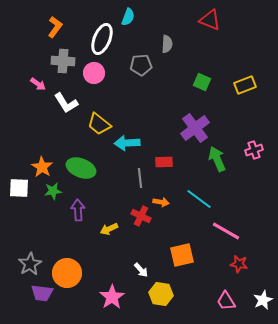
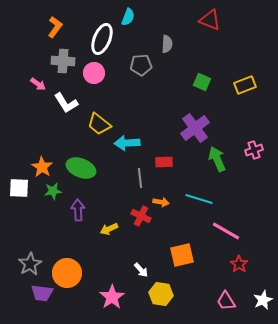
cyan line: rotated 20 degrees counterclockwise
red star: rotated 24 degrees clockwise
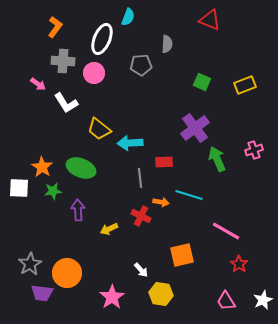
yellow trapezoid: moved 5 px down
cyan arrow: moved 3 px right
cyan line: moved 10 px left, 4 px up
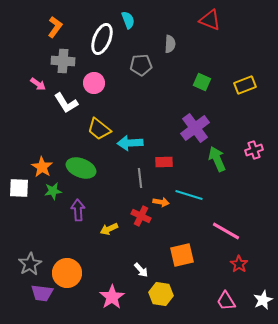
cyan semicircle: moved 3 px down; rotated 42 degrees counterclockwise
gray semicircle: moved 3 px right
pink circle: moved 10 px down
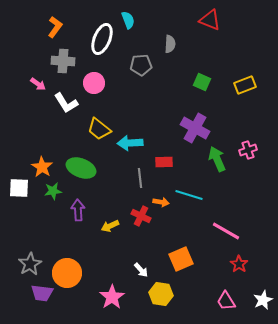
purple cross: rotated 24 degrees counterclockwise
pink cross: moved 6 px left
yellow arrow: moved 1 px right, 3 px up
orange square: moved 1 px left, 4 px down; rotated 10 degrees counterclockwise
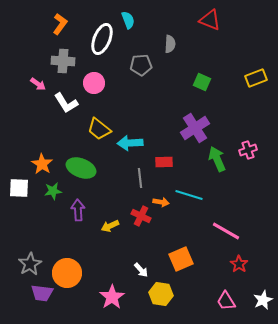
orange L-shape: moved 5 px right, 3 px up
yellow rectangle: moved 11 px right, 7 px up
purple cross: rotated 28 degrees clockwise
orange star: moved 3 px up
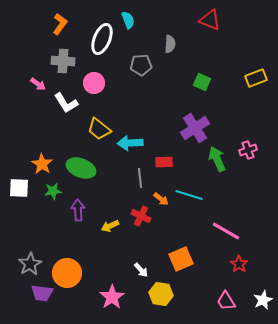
orange arrow: moved 3 px up; rotated 28 degrees clockwise
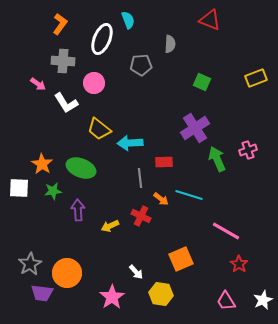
white arrow: moved 5 px left, 2 px down
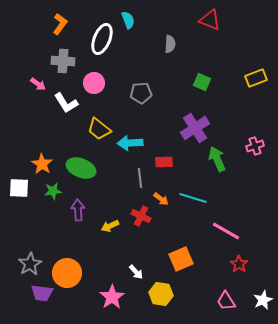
gray pentagon: moved 28 px down
pink cross: moved 7 px right, 4 px up
cyan line: moved 4 px right, 3 px down
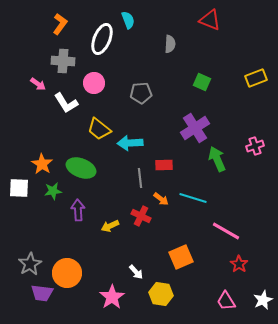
red rectangle: moved 3 px down
orange square: moved 2 px up
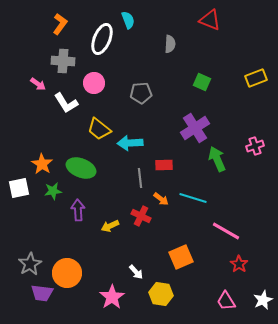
white square: rotated 15 degrees counterclockwise
